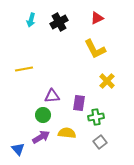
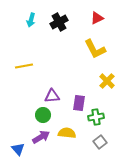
yellow line: moved 3 px up
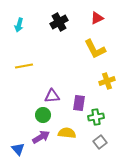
cyan arrow: moved 12 px left, 5 px down
yellow cross: rotated 28 degrees clockwise
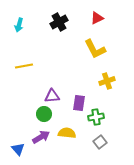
green circle: moved 1 px right, 1 px up
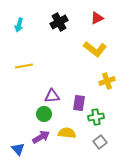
yellow L-shape: rotated 25 degrees counterclockwise
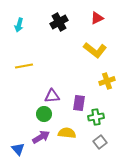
yellow L-shape: moved 1 px down
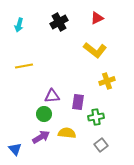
purple rectangle: moved 1 px left, 1 px up
gray square: moved 1 px right, 3 px down
blue triangle: moved 3 px left
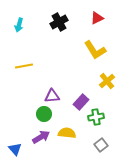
yellow L-shape: rotated 20 degrees clockwise
yellow cross: rotated 21 degrees counterclockwise
purple rectangle: moved 3 px right; rotated 35 degrees clockwise
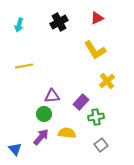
purple arrow: rotated 18 degrees counterclockwise
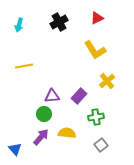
purple rectangle: moved 2 px left, 6 px up
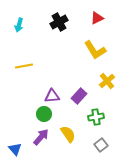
yellow semicircle: moved 1 px right, 1 px down; rotated 48 degrees clockwise
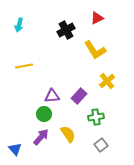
black cross: moved 7 px right, 8 px down
